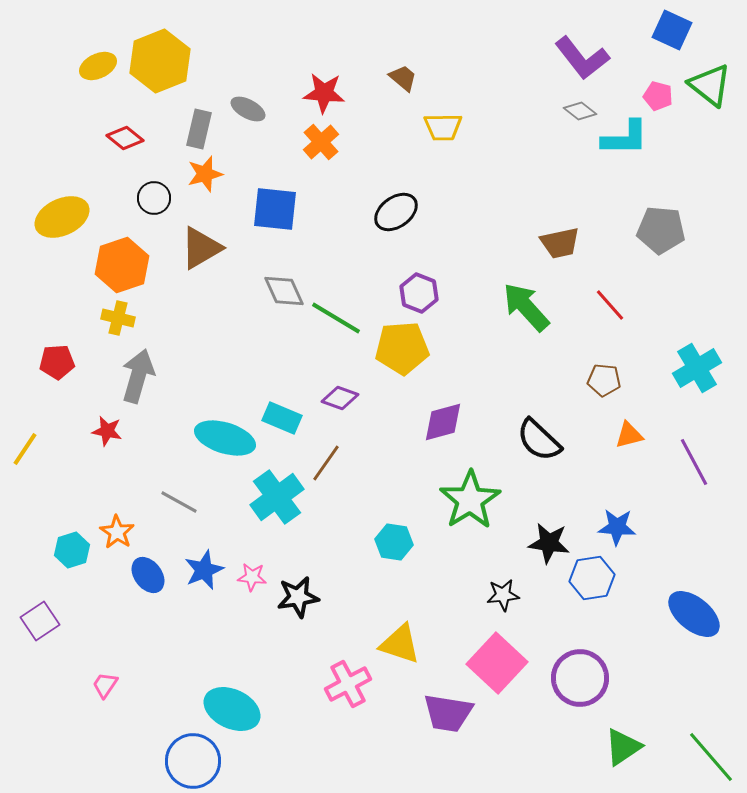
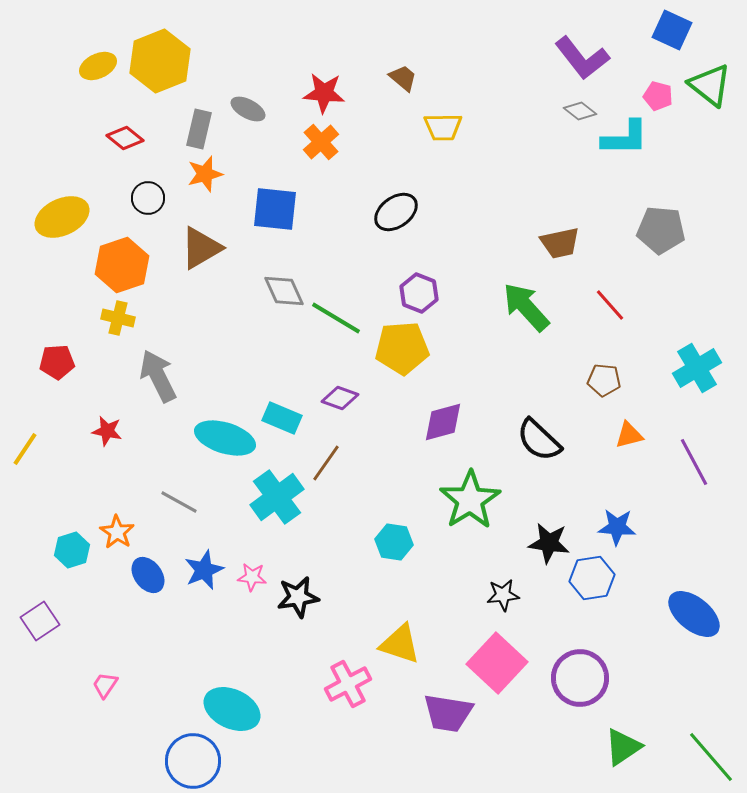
black circle at (154, 198): moved 6 px left
gray arrow at (138, 376): moved 20 px right; rotated 42 degrees counterclockwise
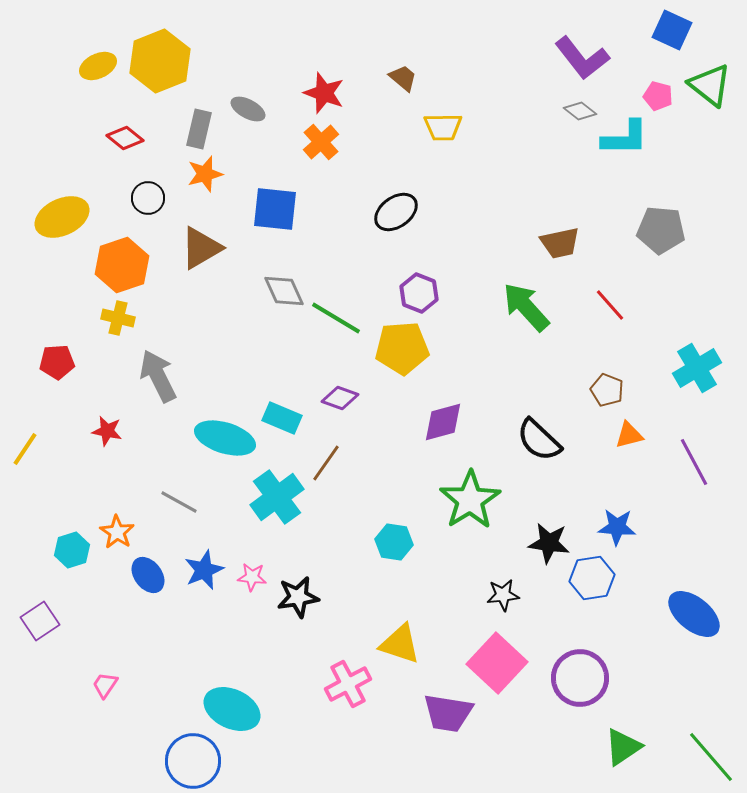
red star at (324, 93): rotated 15 degrees clockwise
brown pentagon at (604, 380): moved 3 px right, 10 px down; rotated 16 degrees clockwise
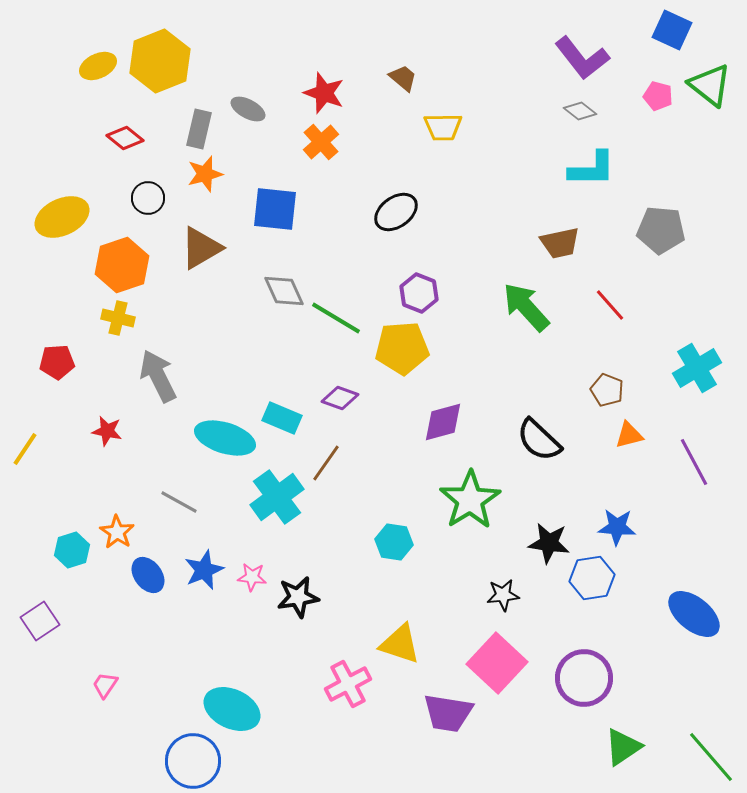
cyan L-shape at (625, 138): moved 33 px left, 31 px down
purple circle at (580, 678): moved 4 px right
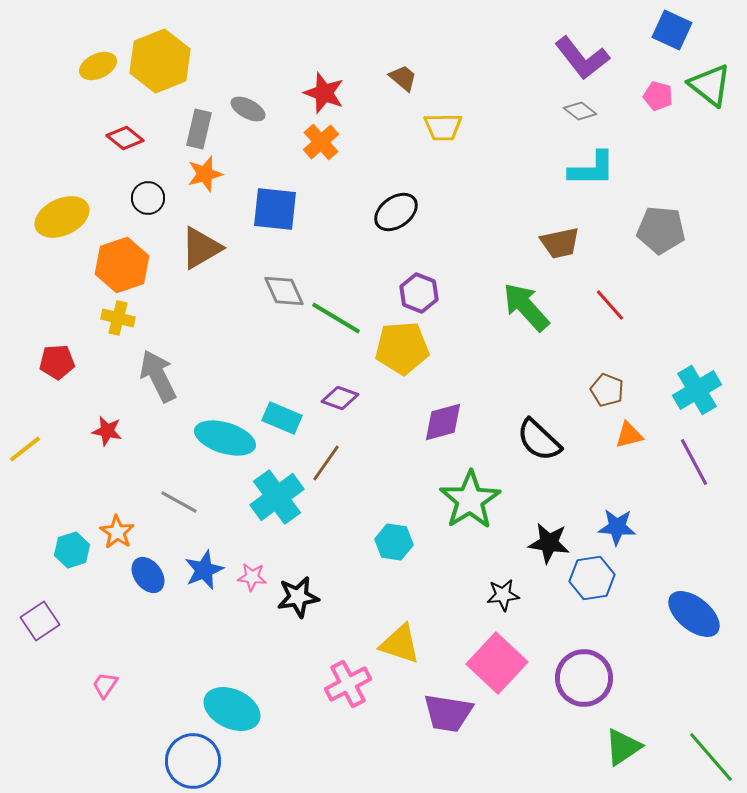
cyan cross at (697, 368): moved 22 px down
yellow line at (25, 449): rotated 18 degrees clockwise
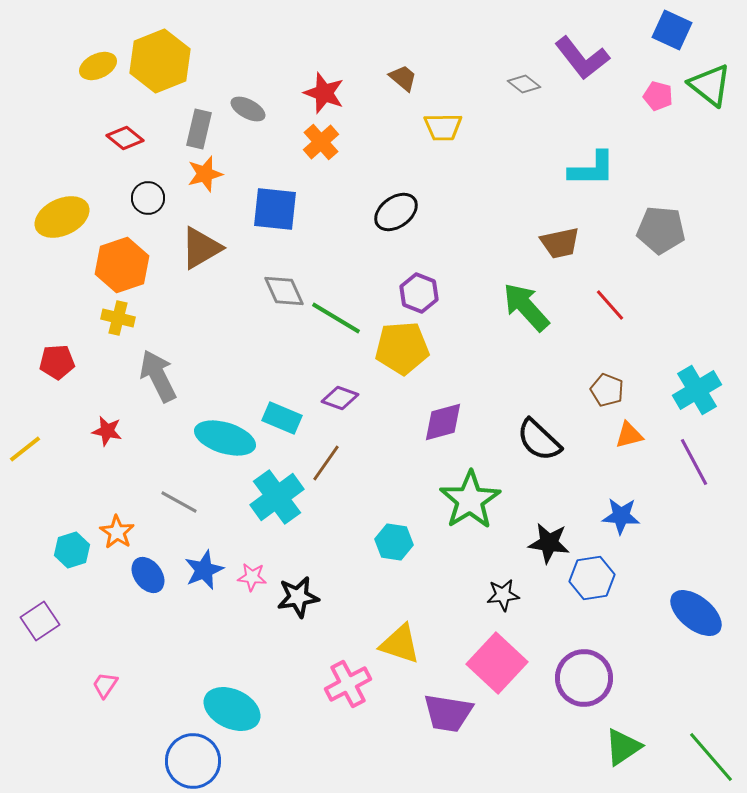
gray diamond at (580, 111): moved 56 px left, 27 px up
blue star at (617, 527): moved 4 px right, 11 px up
blue ellipse at (694, 614): moved 2 px right, 1 px up
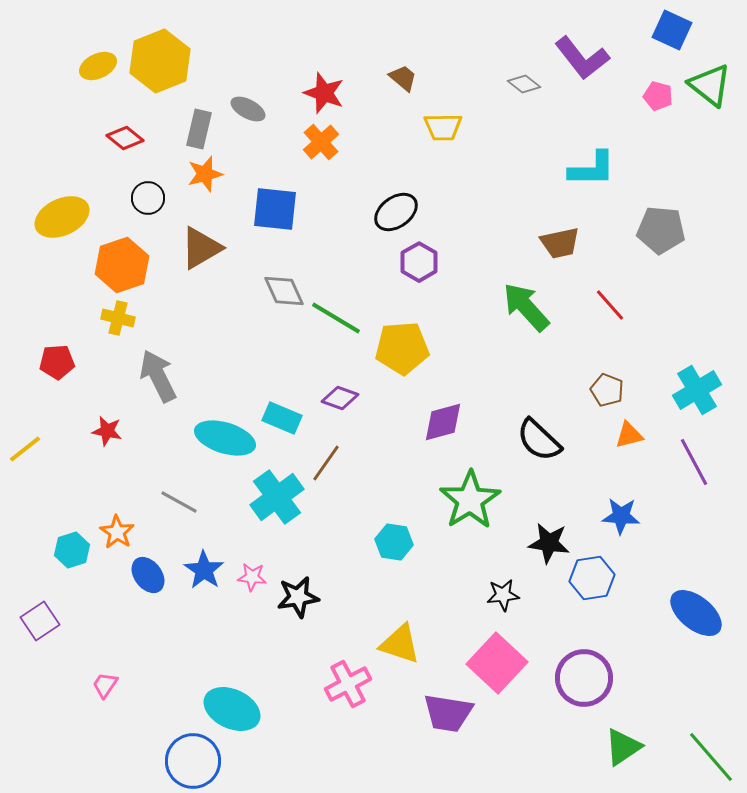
purple hexagon at (419, 293): moved 31 px up; rotated 9 degrees clockwise
blue star at (204, 570): rotated 15 degrees counterclockwise
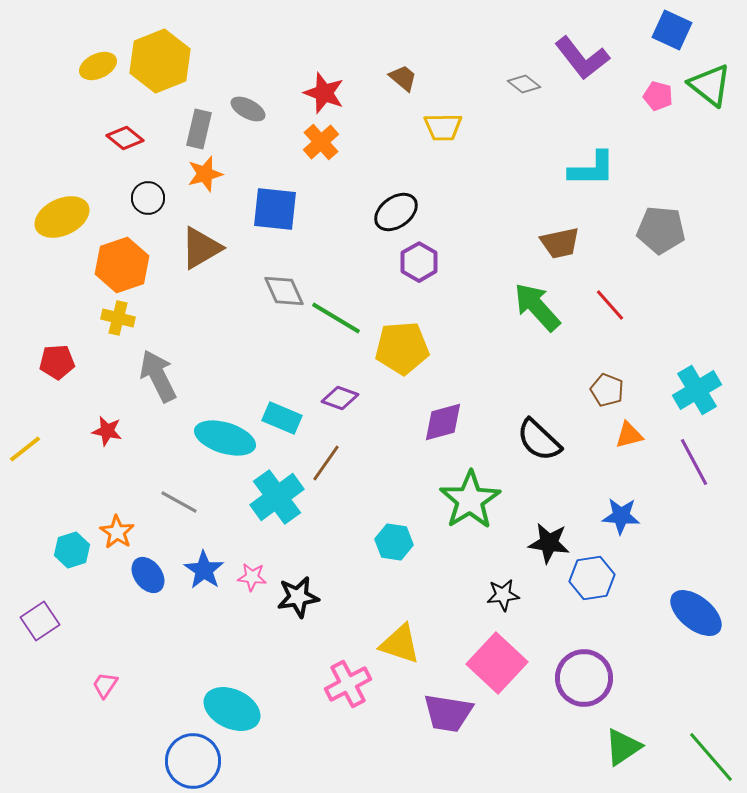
green arrow at (526, 307): moved 11 px right
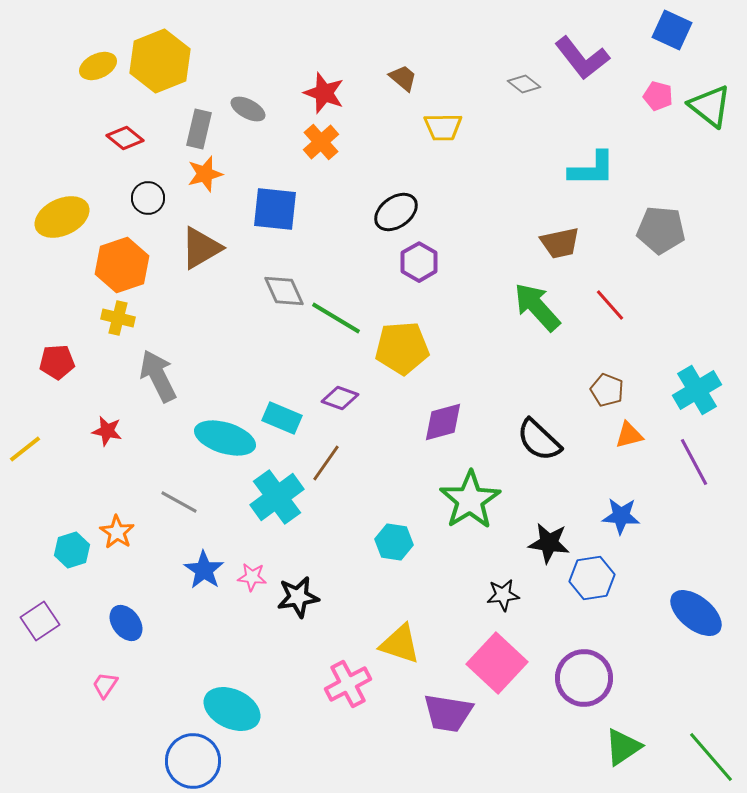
green triangle at (710, 85): moved 21 px down
blue ellipse at (148, 575): moved 22 px left, 48 px down
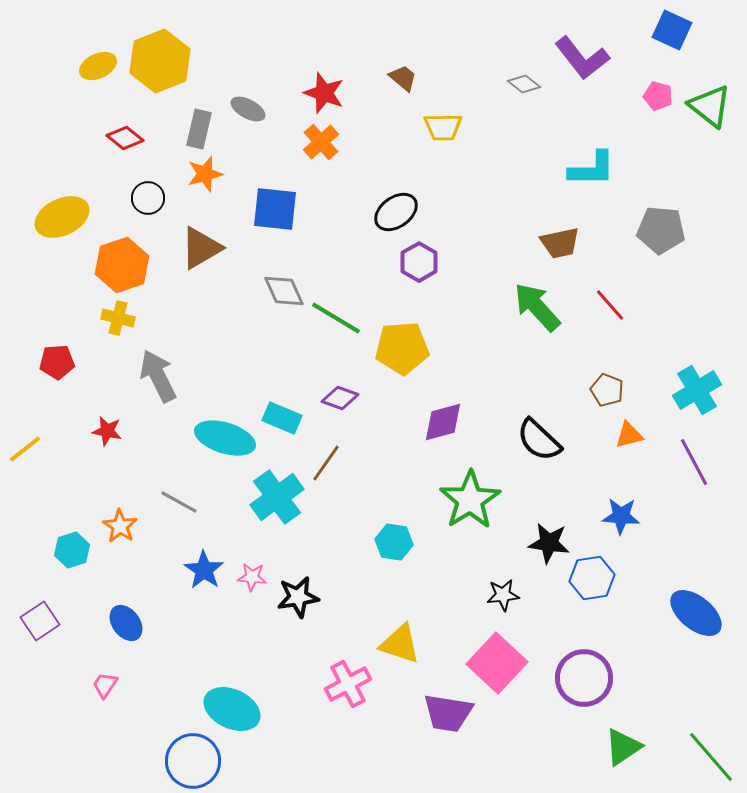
orange star at (117, 532): moved 3 px right, 6 px up
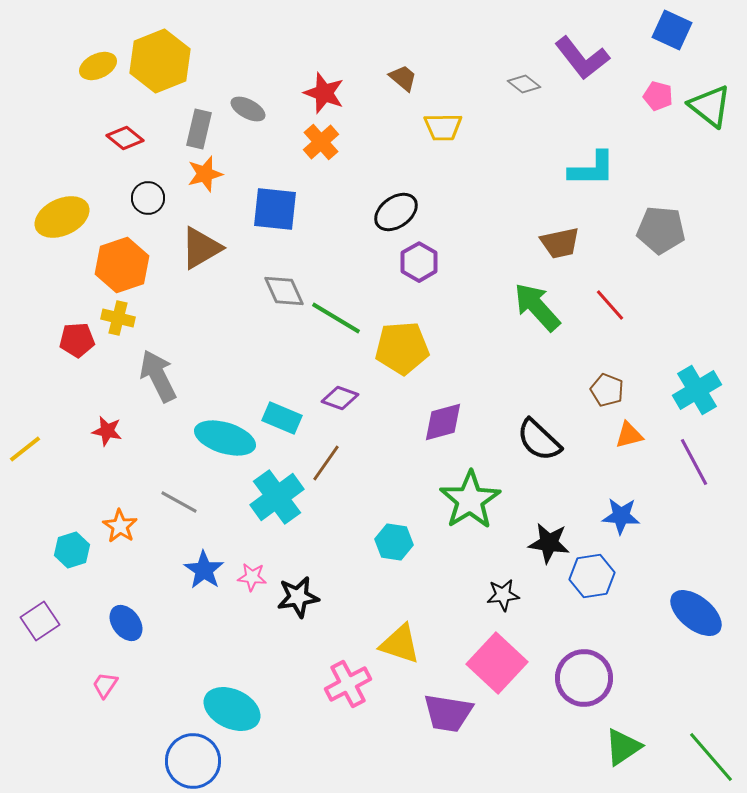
red pentagon at (57, 362): moved 20 px right, 22 px up
blue hexagon at (592, 578): moved 2 px up
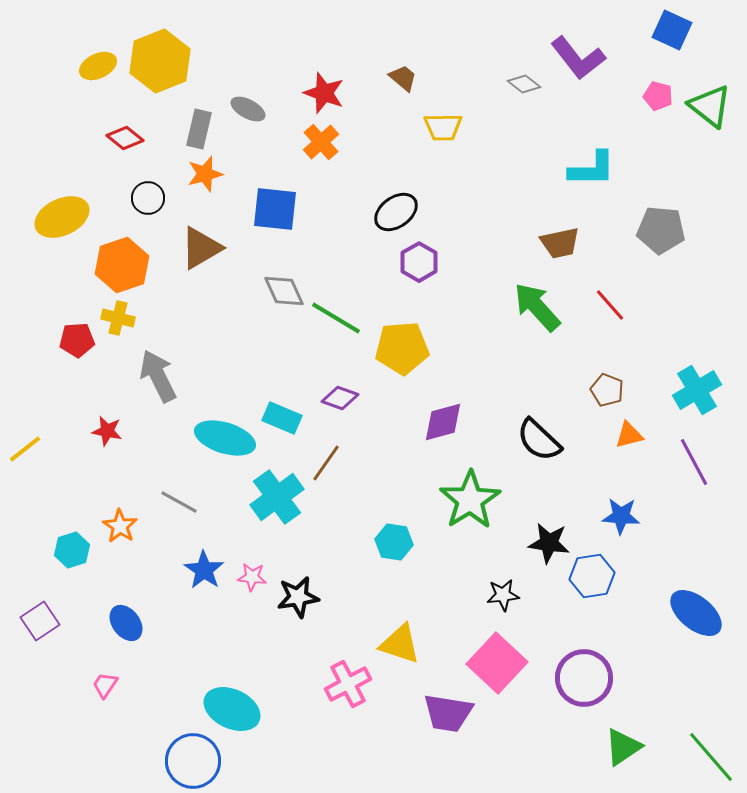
purple L-shape at (582, 58): moved 4 px left
